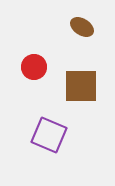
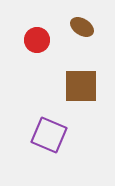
red circle: moved 3 px right, 27 px up
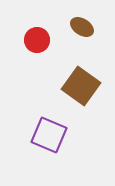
brown square: rotated 36 degrees clockwise
